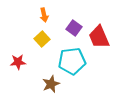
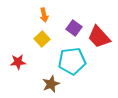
red trapezoid: rotated 20 degrees counterclockwise
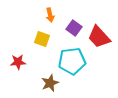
orange arrow: moved 6 px right
yellow square: rotated 28 degrees counterclockwise
brown star: moved 1 px left, 1 px up
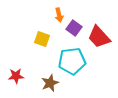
orange arrow: moved 9 px right
red star: moved 2 px left, 14 px down
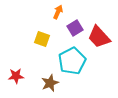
orange arrow: moved 1 px left, 3 px up; rotated 144 degrees counterclockwise
purple square: moved 1 px right; rotated 21 degrees clockwise
cyan pentagon: rotated 20 degrees counterclockwise
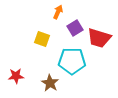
red trapezoid: moved 1 px down; rotated 30 degrees counterclockwise
cyan pentagon: rotated 28 degrees clockwise
brown star: rotated 18 degrees counterclockwise
